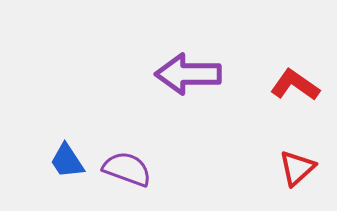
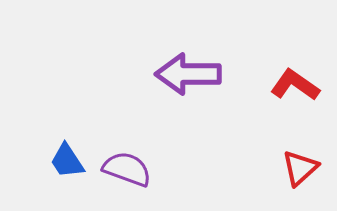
red triangle: moved 3 px right
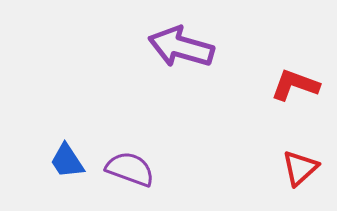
purple arrow: moved 7 px left, 27 px up; rotated 16 degrees clockwise
red L-shape: rotated 15 degrees counterclockwise
purple semicircle: moved 3 px right
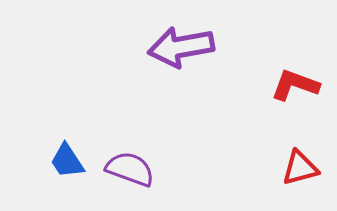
purple arrow: rotated 26 degrees counterclockwise
red triangle: rotated 27 degrees clockwise
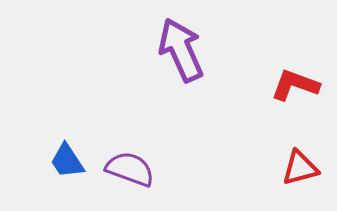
purple arrow: moved 3 px down; rotated 76 degrees clockwise
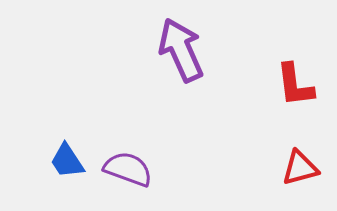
red L-shape: rotated 117 degrees counterclockwise
purple semicircle: moved 2 px left
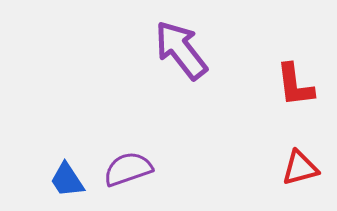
purple arrow: rotated 14 degrees counterclockwise
blue trapezoid: moved 19 px down
purple semicircle: rotated 39 degrees counterclockwise
